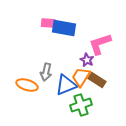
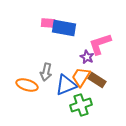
purple star: moved 3 px up
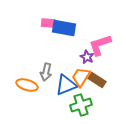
pink L-shape: moved 1 px down
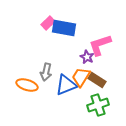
pink rectangle: rotated 48 degrees counterclockwise
green cross: moved 17 px right
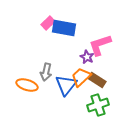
orange trapezoid: rotated 15 degrees clockwise
blue triangle: rotated 30 degrees counterclockwise
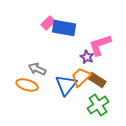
gray arrow: moved 9 px left, 3 px up; rotated 102 degrees clockwise
green cross: rotated 15 degrees counterclockwise
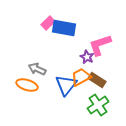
orange trapezoid: rotated 15 degrees clockwise
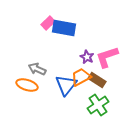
pink L-shape: moved 7 px right, 12 px down
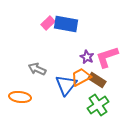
blue rectangle: moved 2 px right, 4 px up
orange ellipse: moved 7 px left, 12 px down; rotated 10 degrees counterclockwise
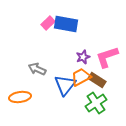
purple star: moved 4 px left; rotated 24 degrees clockwise
blue triangle: moved 1 px left
orange ellipse: rotated 15 degrees counterclockwise
green cross: moved 2 px left, 2 px up
